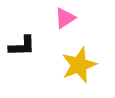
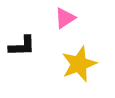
yellow star: moved 1 px up
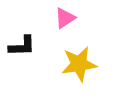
yellow star: rotated 12 degrees clockwise
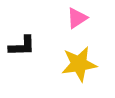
pink triangle: moved 12 px right
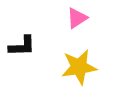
yellow star: moved 3 px down
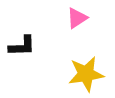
yellow star: moved 7 px right, 7 px down
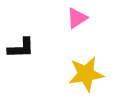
black L-shape: moved 1 px left, 2 px down
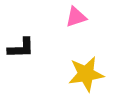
pink triangle: moved 1 px left, 1 px up; rotated 15 degrees clockwise
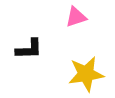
black L-shape: moved 8 px right, 1 px down
